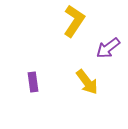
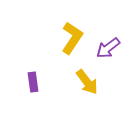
yellow L-shape: moved 2 px left, 17 px down
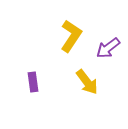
yellow L-shape: moved 1 px left, 2 px up
